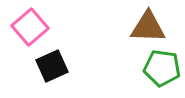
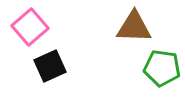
brown triangle: moved 14 px left
black square: moved 2 px left
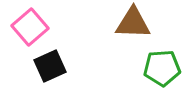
brown triangle: moved 1 px left, 4 px up
green pentagon: rotated 12 degrees counterclockwise
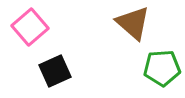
brown triangle: rotated 39 degrees clockwise
black square: moved 5 px right, 5 px down
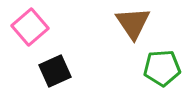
brown triangle: rotated 15 degrees clockwise
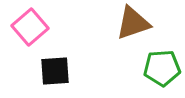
brown triangle: rotated 45 degrees clockwise
black square: rotated 20 degrees clockwise
